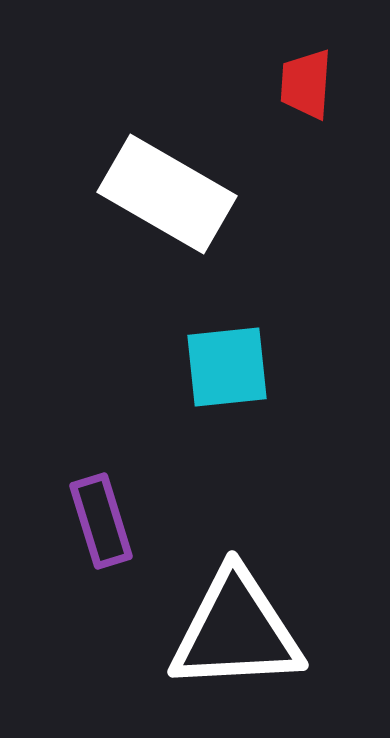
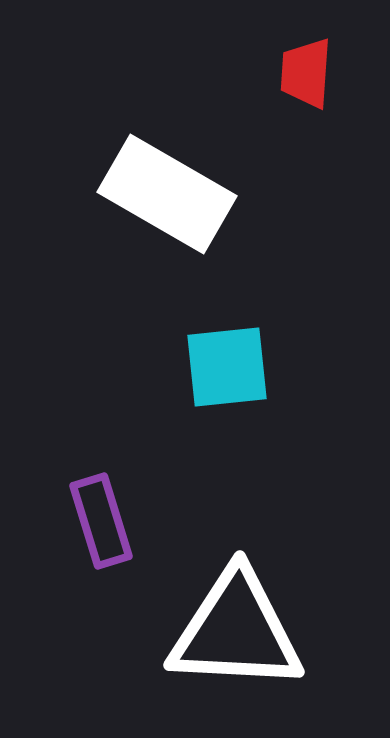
red trapezoid: moved 11 px up
white triangle: rotated 6 degrees clockwise
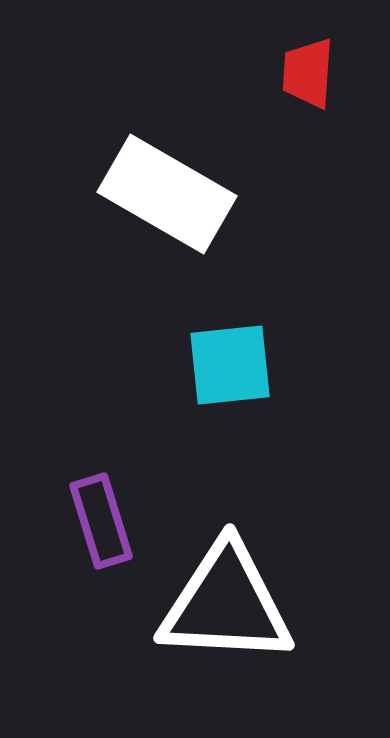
red trapezoid: moved 2 px right
cyan square: moved 3 px right, 2 px up
white triangle: moved 10 px left, 27 px up
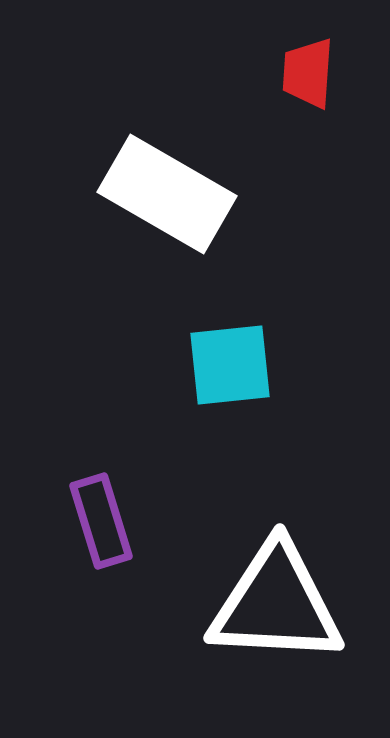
white triangle: moved 50 px right
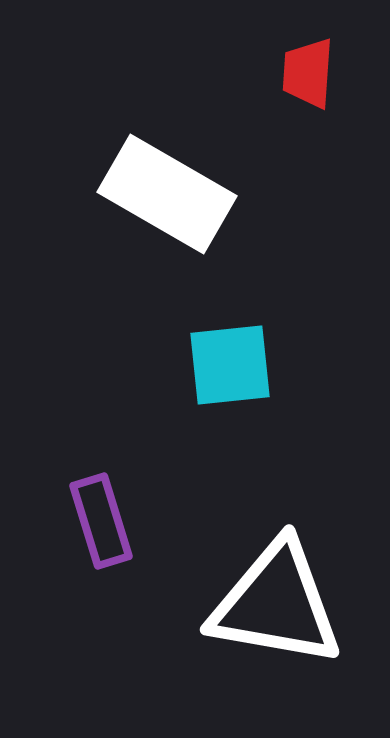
white triangle: rotated 7 degrees clockwise
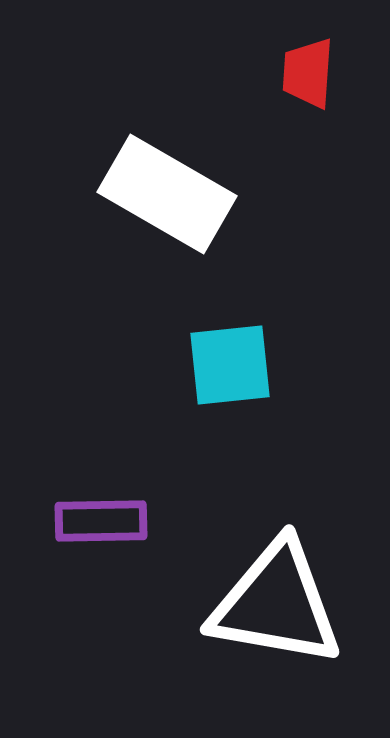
purple rectangle: rotated 74 degrees counterclockwise
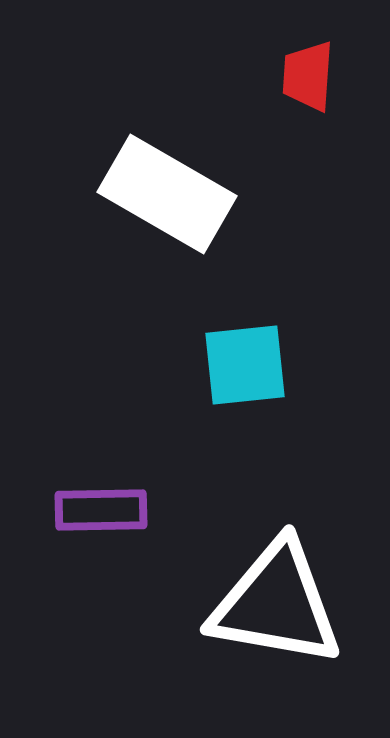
red trapezoid: moved 3 px down
cyan square: moved 15 px right
purple rectangle: moved 11 px up
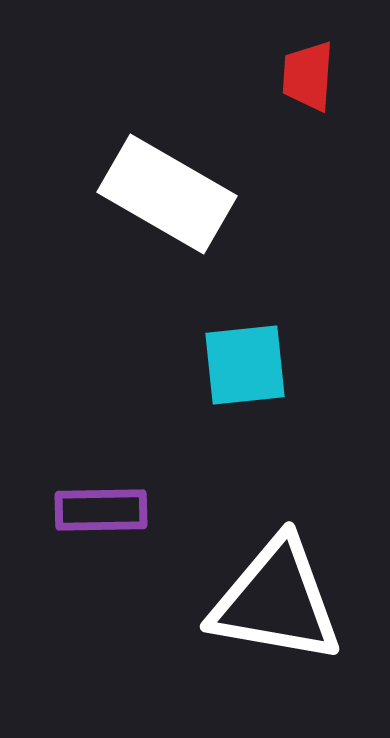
white triangle: moved 3 px up
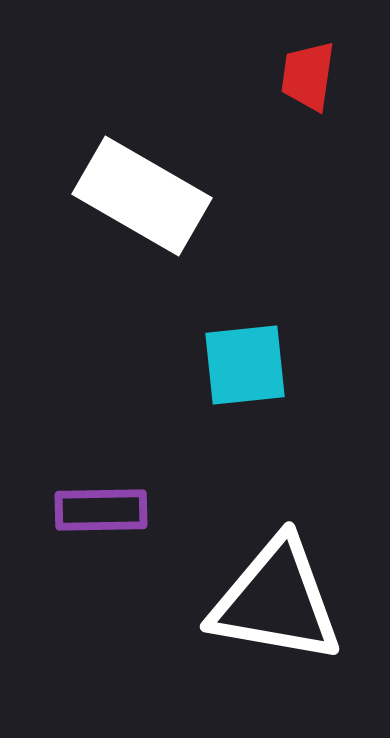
red trapezoid: rotated 4 degrees clockwise
white rectangle: moved 25 px left, 2 px down
